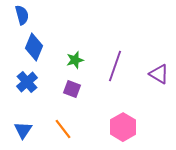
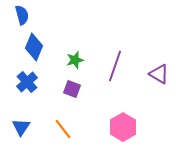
blue triangle: moved 2 px left, 3 px up
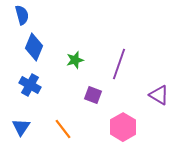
purple line: moved 4 px right, 2 px up
purple triangle: moved 21 px down
blue cross: moved 3 px right, 3 px down; rotated 20 degrees counterclockwise
purple square: moved 21 px right, 6 px down
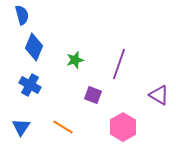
orange line: moved 2 px up; rotated 20 degrees counterclockwise
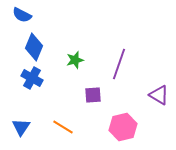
blue semicircle: rotated 132 degrees clockwise
blue cross: moved 2 px right, 7 px up
purple square: rotated 24 degrees counterclockwise
pink hexagon: rotated 16 degrees clockwise
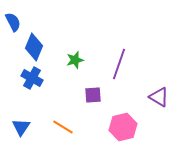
blue semicircle: moved 9 px left, 7 px down; rotated 144 degrees counterclockwise
purple triangle: moved 2 px down
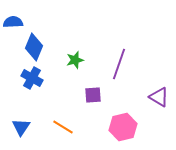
blue semicircle: rotated 66 degrees counterclockwise
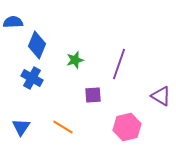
blue diamond: moved 3 px right, 2 px up
purple triangle: moved 2 px right, 1 px up
pink hexagon: moved 4 px right
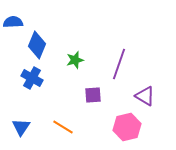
purple triangle: moved 16 px left
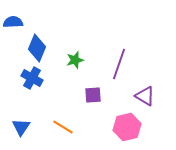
blue diamond: moved 3 px down
